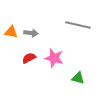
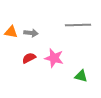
gray line: rotated 15 degrees counterclockwise
green triangle: moved 3 px right, 2 px up
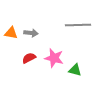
orange triangle: moved 1 px down
green triangle: moved 6 px left, 6 px up
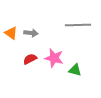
orange triangle: rotated 24 degrees clockwise
red semicircle: moved 1 px right, 1 px down
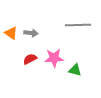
pink star: rotated 18 degrees counterclockwise
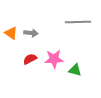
gray line: moved 3 px up
pink star: moved 1 px down
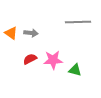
pink star: moved 1 px left, 1 px down
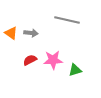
gray line: moved 11 px left, 2 px up; rotated 15 degrees clockwise
red semicircle: moved 1 px down
green triangle: rotated 32 degrees counterclockwise
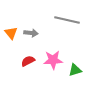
orange triangle: rotated 16 degrees clockwise
red semicircle: moved 2 px left, 1 px down
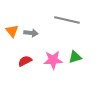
orange triangle: moved 1 px right, 2 px up
red semicircle: moved 3 px left
green triangle: moved 13 px up
